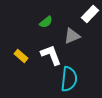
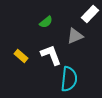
gray triangle: moved 3 px right
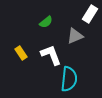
white rectangle: rotated 12 degrees counterclockwise
yellow rectangle: moved 3 px up; rotated 16 degrees clockwise
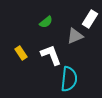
white rectangle: moved 5 px down
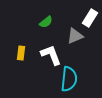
white rectangle: moved 1 px up
yellow rectangle: rotated 40 degrees clockwise
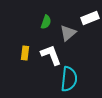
white rectangle: rotated 36 degrees clockwise
green semicircle: rotated 32 degrees counterclockwise
gray triangle: moved 7 px left, 3 px up; rotated 18 degrees counterclockwise
yellow rectangle: moved 4 px right
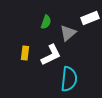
white L-shape: rotated 85 degrees clockwise
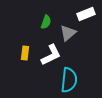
white rectangle: moved 4 px left, 4 px up
cyan semicircle: moved 1 px down
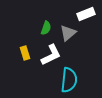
green semicircle: moved 6 px down
yellow rectangle: rotated 24 degrees counterclockwise
